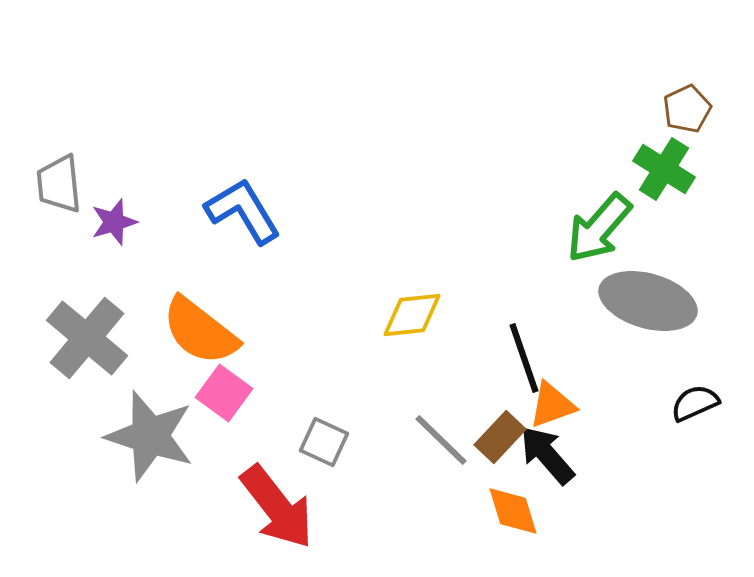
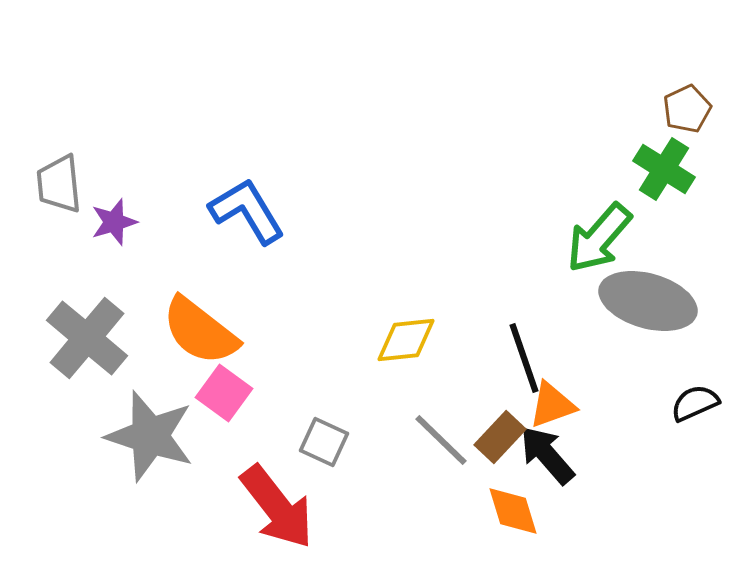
blue L-shape: moved 4 px right
green arrow: moved 10 px down
yellow diamond: moved 6 px left, 25 px down
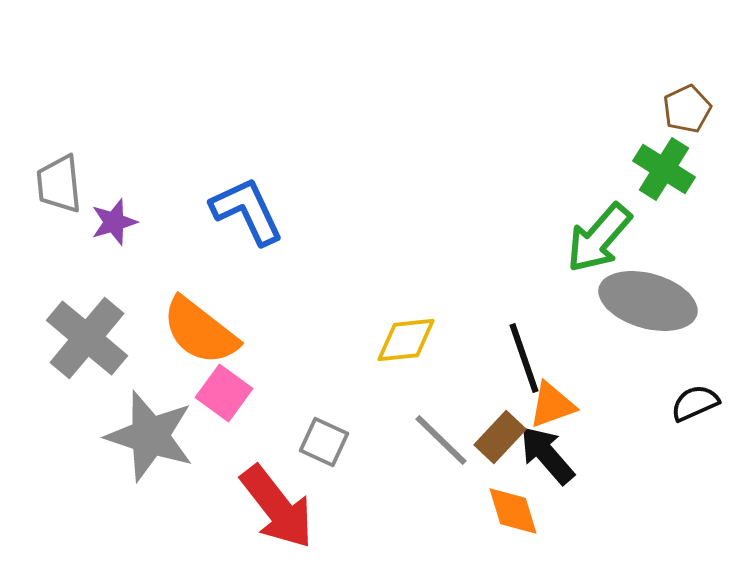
blue L-shape: rotated 6 degrees clockwise
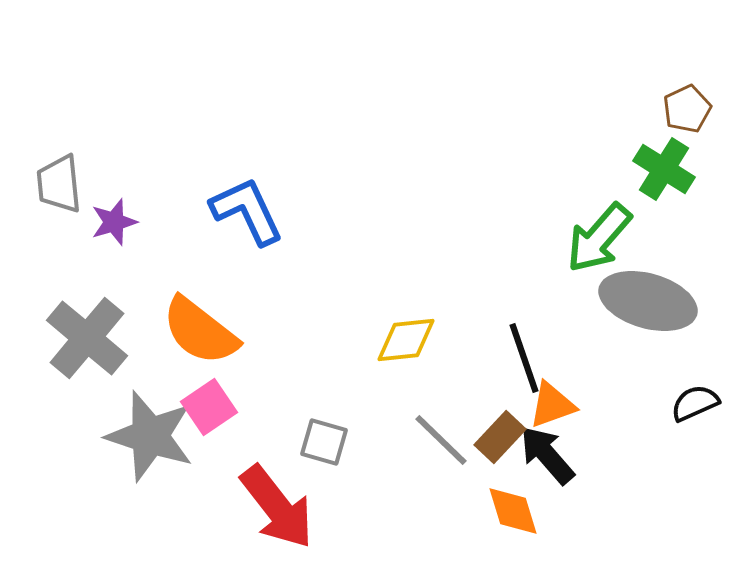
pink square: moved 15 px left, 14 px down; rotated 20 degrees clockwise
gray square: rotated 9 degrees counterclockwise
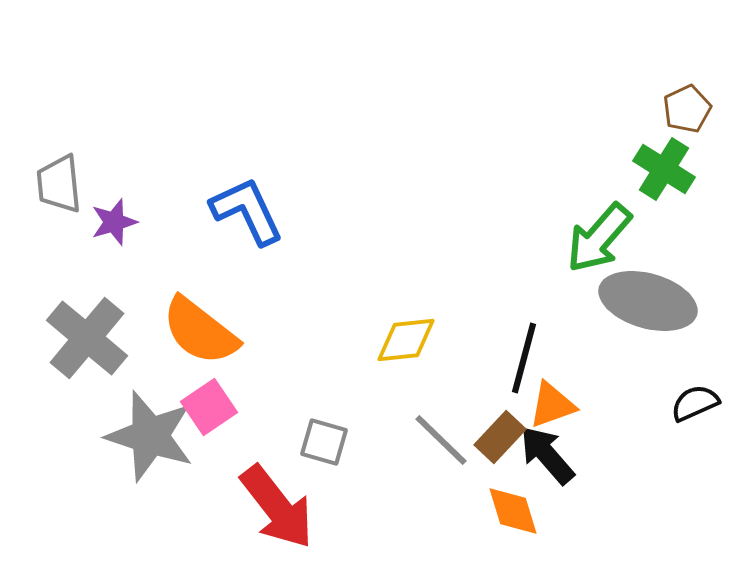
black line: rotated 34 degrees clockwise
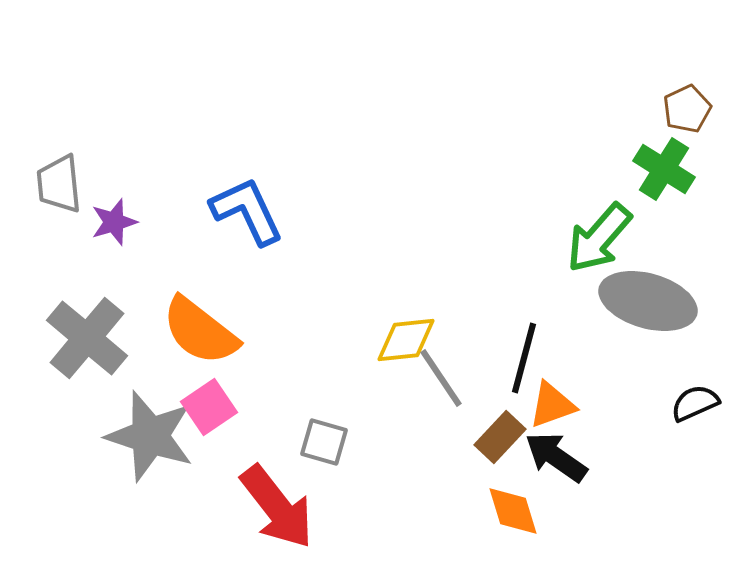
gray line: moved 62 px up; rotated 12 degrees clockwise
black arrow: moved 9 px right, 2 px down; rotated 14 degrees counterclockwise
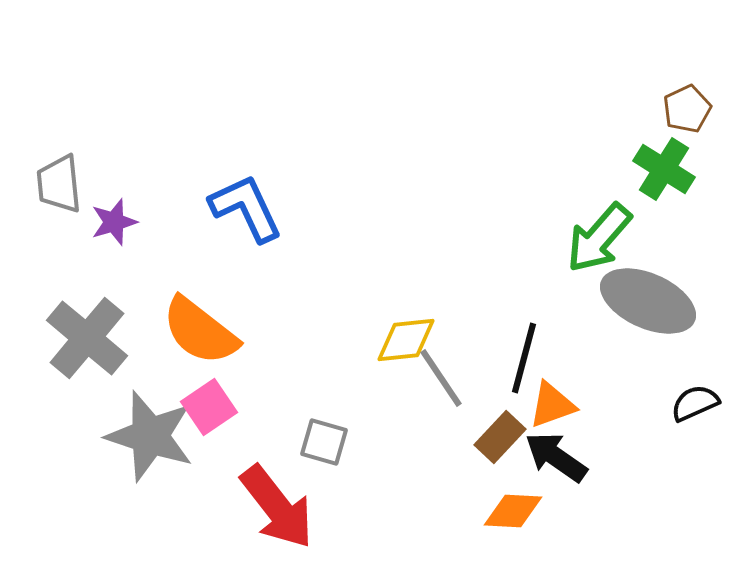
blue L-shape: moved 1 px left, 3 px up
gray ellipse: rotated 8 degrees clockwise
orange diamond: rotated 70 degrees counterclockwise
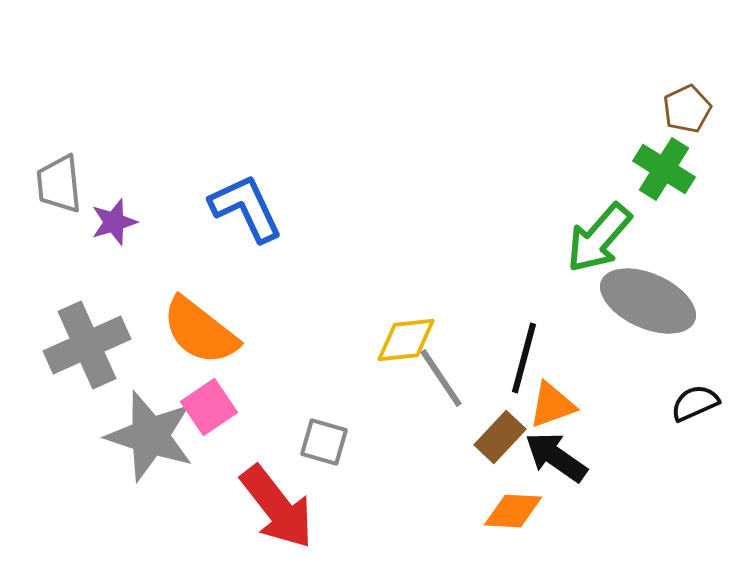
gray cross: moved 7 px down; rotated 26 degrees clockwise
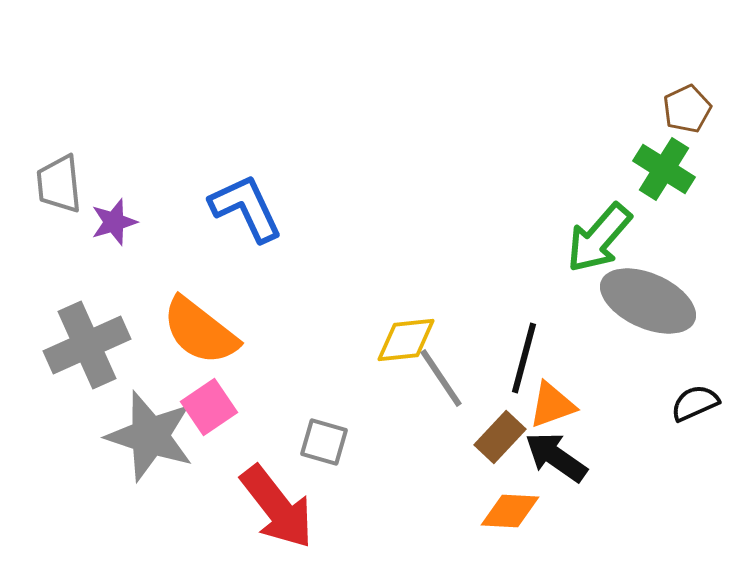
orange diamond: moved 3 px left
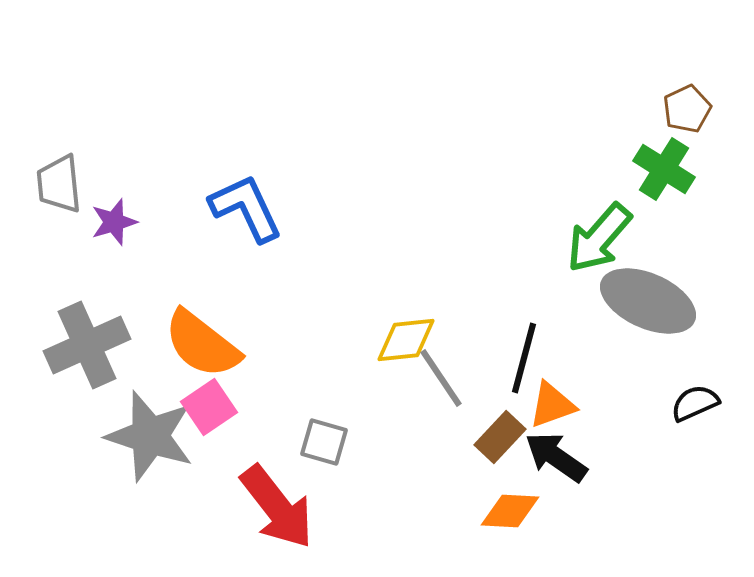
orange semicircle: moved 2 px right, 13 px down
